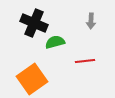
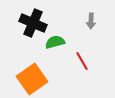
black cross: moved 1 px left
red line: moved 3 px left; rotated 66 degrees clockwise
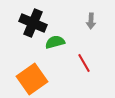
red line: moved 2 px right, 2 px down
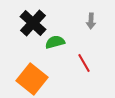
black cross: rotated 20 degrees clockwise
orange square: rotated 16 degrees counterclockwise
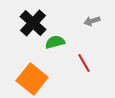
gray arrow: moved 1 px right; rotated 70 degrees clockwise
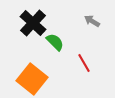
gray arrow: rotated 49 degrees clockwise
green semicircle: rotated 60 degrees clockwise
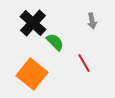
gray arrow: rotated 133 degrees counterclockwise
orange square: moved 5 px up
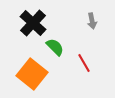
green semicircle: moved 5 px down
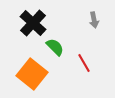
gray arrow: moved 2 px right, 1 px up
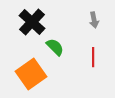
black cross: moved 1 px left, 1 px up
red line: moved 9 px right, 6 px up; rotated 30 degrees clockwise
orange square: moved 1 px left; rotated 16 degrees clockwise
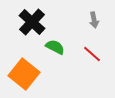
green semicircle: rotated 18 degrees counterclockwise
red line: moved 1 px left, 3 px up; rotated 48 degrees counterclockwise
orange square: moved 7 px left; rotated 16 degrees counterclockwise
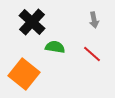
green semicircle: rotated 18 degrees counterclockwise
